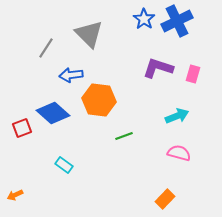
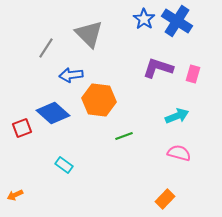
blue cross: rotated 32 degrees counterclockwise
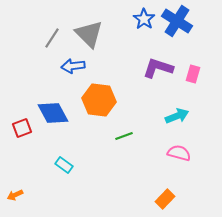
gray line: moved 6 px right, 10 px up
blue arrow: moved 2 px right, 9 px up
blue diamond: rotated 20 degrees clockwise
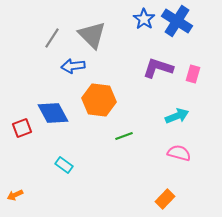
gray triangle: moved 3 px right, 1 px down
